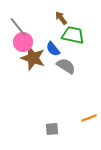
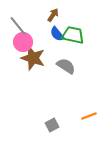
brown arrow: moved 8 px left, 3 px up; rotated 72 degrees clockwise
gray line: moved 1 px up
blue semicircle: moved 4 px right, 15 px up
orange line: moved 2 px up
gray square: moved 4 px up; rotated 24 degrees counterclockwise
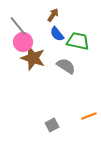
green trapezoid: moved 5 px right, 6 px down
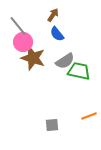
green trapezoid: moved 1 px right, 30 px down
gray semicircle: moved 1 px left, 5 px up; rotated 114 degrees clockwise
gray square: rotated 24 degrees clockwise
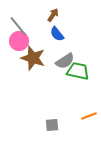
pink circle: moved 4 px left, 1 px up
green trapezoid: moved 1 px left
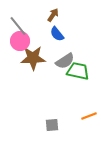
pink circle: moved 1 px right
brown star: rotated 20 degrees counterclockwise
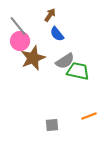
brown arrow: moved 3 px left
brown star: rotated 20 degrees counterclockwise
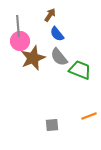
gray line: rotated 35 degrees clockwise
gray semicircle: moved 6 px left, 4 px up; rotated 84 degrees clockwise
green trapezoid: moved 2 px right, 1 px up; rotated 10 degrees clockwise
